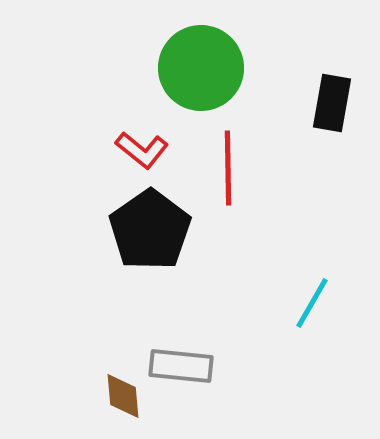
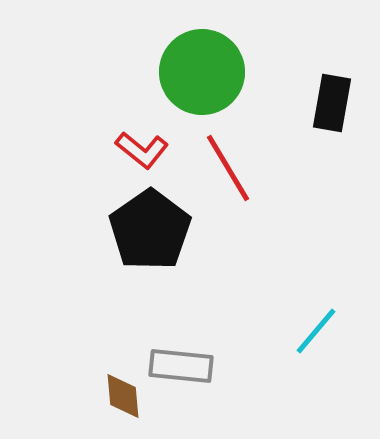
green circle: moved 1 px right, 4 px down
red line: rotated 30 degrees counterclockwise
cyan line: moved 4 px right, 28 px down; rotated 10 degrees clockwise
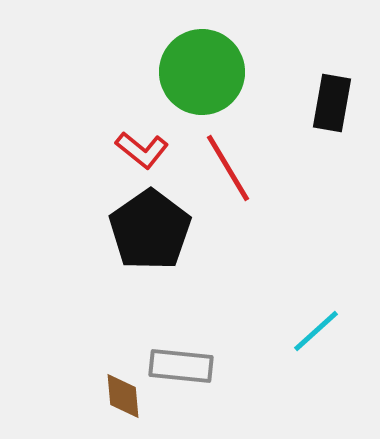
cyan line: rotated 8 degrees clockwise
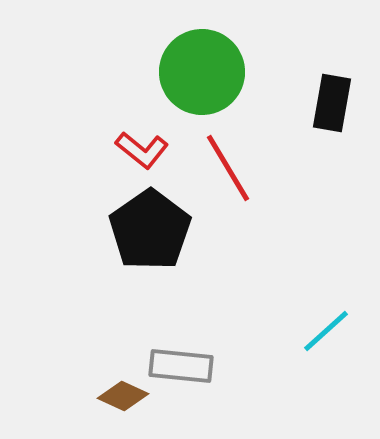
cyan line: moved 10 px right
brown diamond: rotated 60 degrees counterclockwise
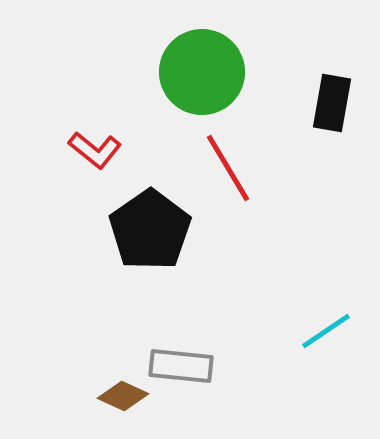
red L-shape: moved 47 px left
cyan line: rotated 8 degrees clockwise
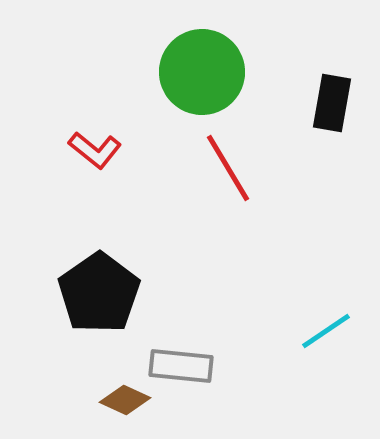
black pentagon: moved 51 px left, 63 px down
brown diamond: moved 2 px right, 4 px down
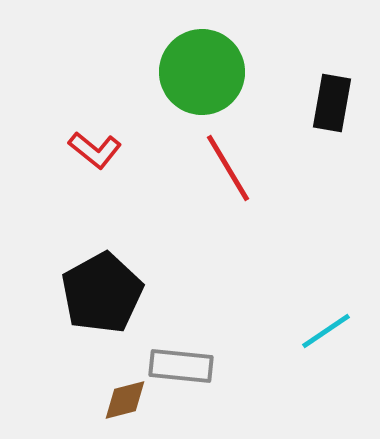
black pentagon: moved 3 px right; rotated 6 degrees clockwise
brown diamond: rotated 39 degrees counterclockwise
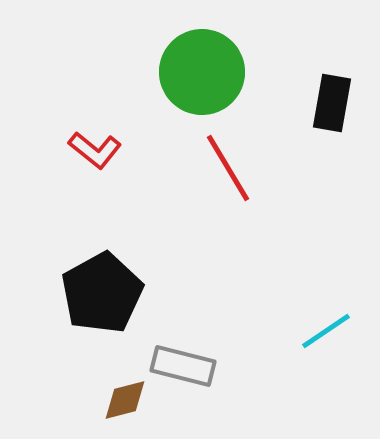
gray rectangle: moved 2 px right; rotated 8 degrees clockwise
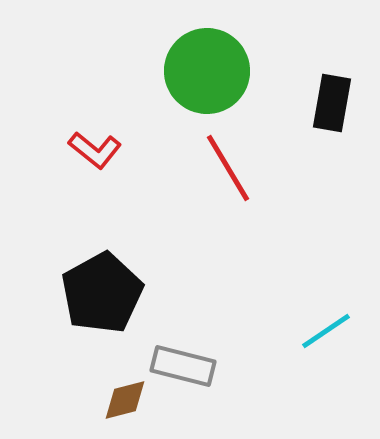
green circle: moved 5 px right, 1 px up
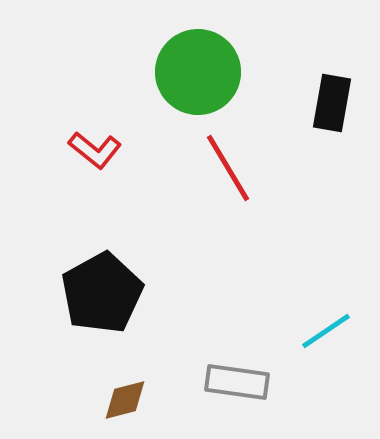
green circle: moved 9 px left, 1 px down
gray rectangle: moved 54 px right, 16 px down; rotated 6 degrees counterclockwise
